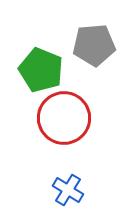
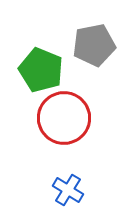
gray pentagon: rotated 6 degrees counterclockwise
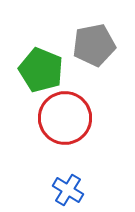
red circle: moved 1 px right
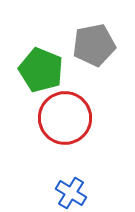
blue cross: moved 3 px right, 3 px down
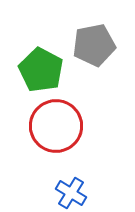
green pentagon: rotated 6 degrees clockwise
red circle: moved 9 px left, 8 px down
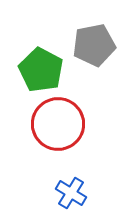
red circle: moved 2 px right, 2 px up
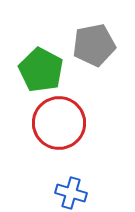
red circle: moved 1 px right, 1 px up
blue cross: rotated 16 degrees counterclockwise
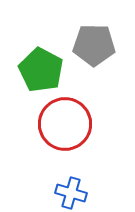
gray pentagon: rotated 12 degrees clockwise
red circle: moved 6 px right, 1 px down
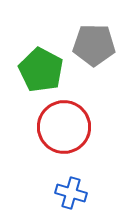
red circle: moved 1 px left, 3 px down
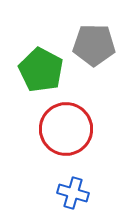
red circle: moved 2 px right, 2 px down
blue cross: moved 2 px right
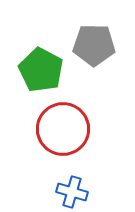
red circle: moved 3 px left
blue cross: moved 1 px left, 1 px up
